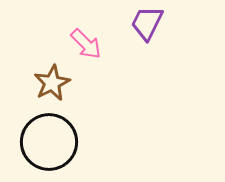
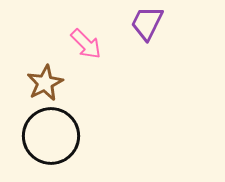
brown star: moved 7 px left
black circle: moved 2 px right, 6 px up
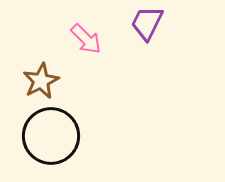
pink arrow: moved 5 px up
brown star: moved 4 px left, 2 px up
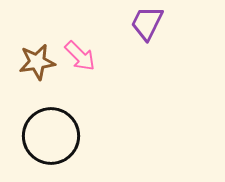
pink arrow: moved 6 px left, 17 px down
brown star: moved 4 px left, 19 px up; rotated 18 degrees clockwise
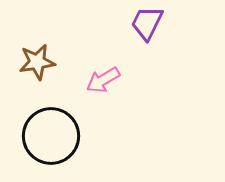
pink arrow: moved 23 px right, 24 px down; rotated 104 degrees clockwise
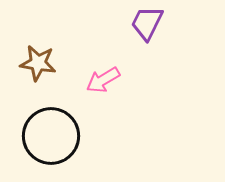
brown star: moved 1 px right, 1 px down; rotated 18 degrees clockwise
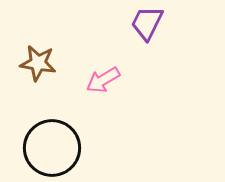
black circle: moved 1 px right, 12 px down
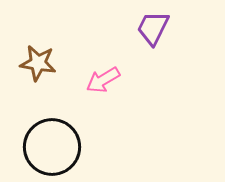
purple trapezoid: moved 6 px right, 5 px down
black circle: moved 1 px up
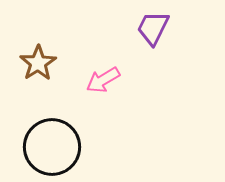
brown star: rotated 30 degrees clockwise
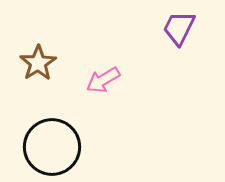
purple trapezoid: moved 26 px right
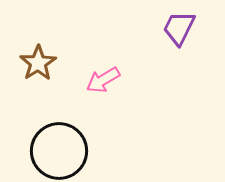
black circle: moved 7 px right, 4 px down
